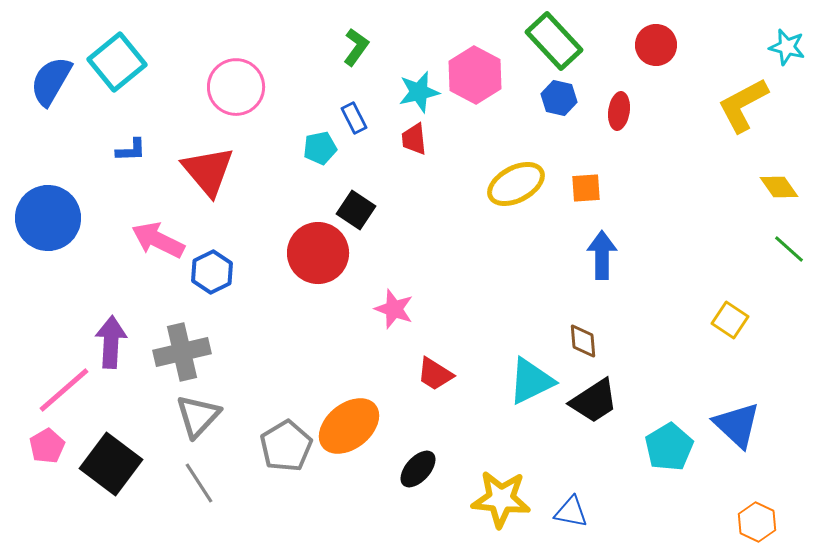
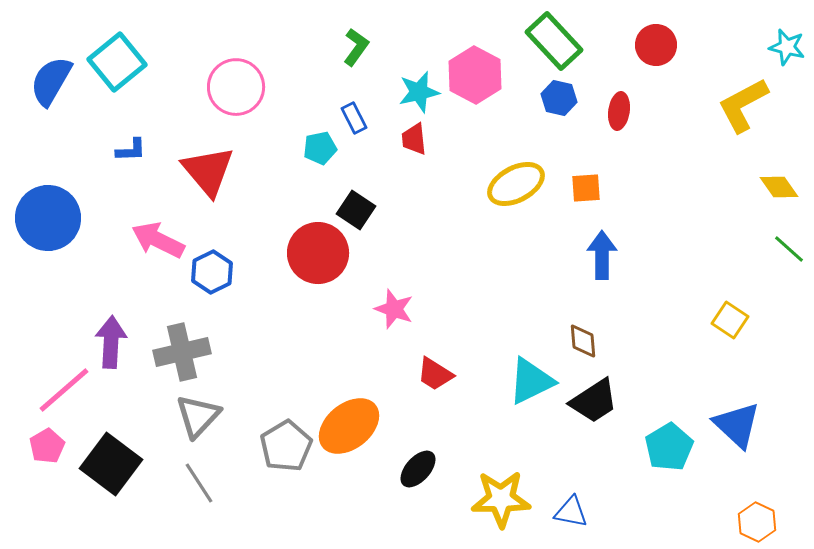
yellow star at (501, 499): rotated 6 degrees counterclockwise
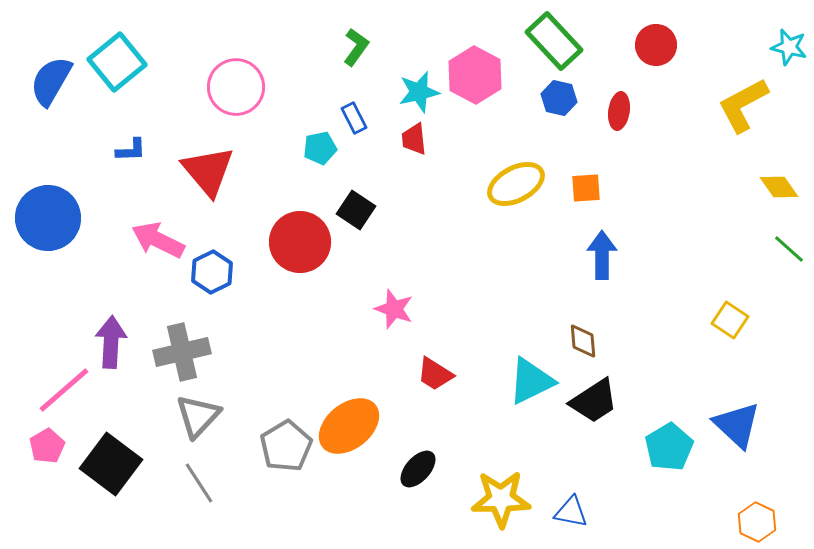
cyan star at (787, 47): moved 2 px right
red circle at (318, 253): moved 18 px left, 11 px up
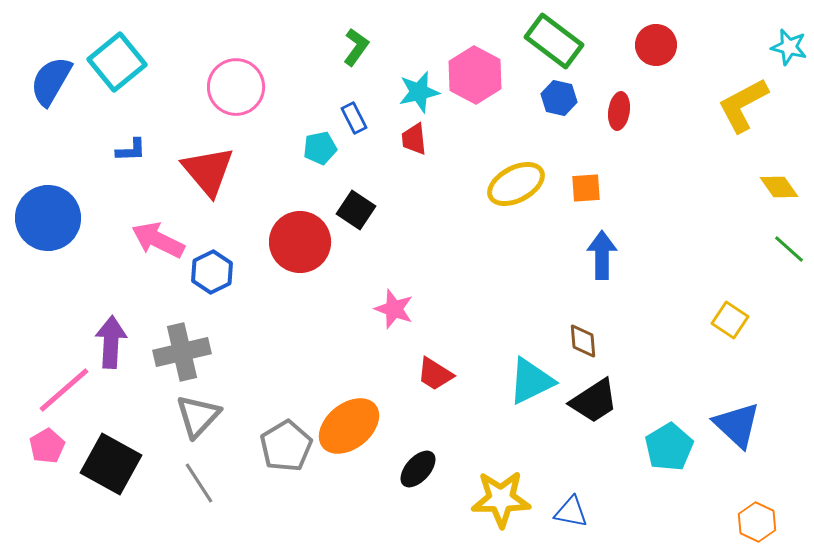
green rectangle at (554, 41): rotated 10 degrees counterclockwise
black square at (111, 464): rotated 8 degrees counterclockwise
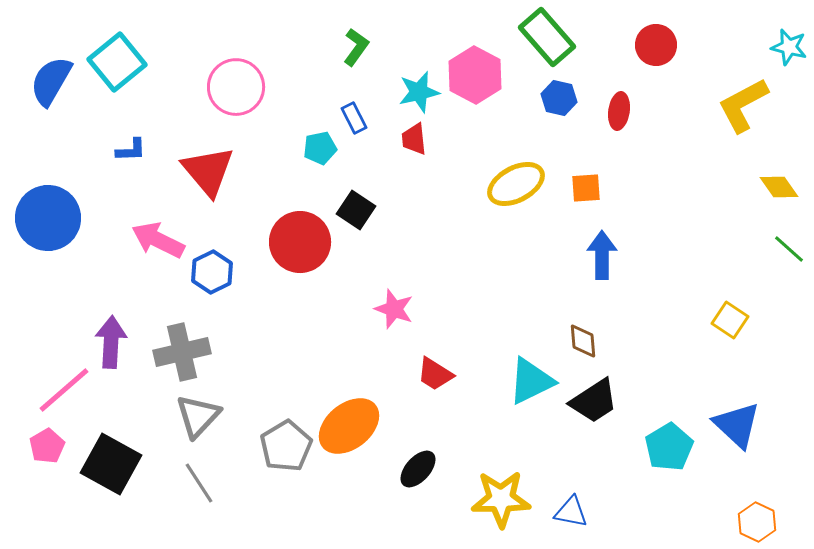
green rectangle at (554, 41): moved 7 px left, 4 px up; rotated 12 degrees clockwise
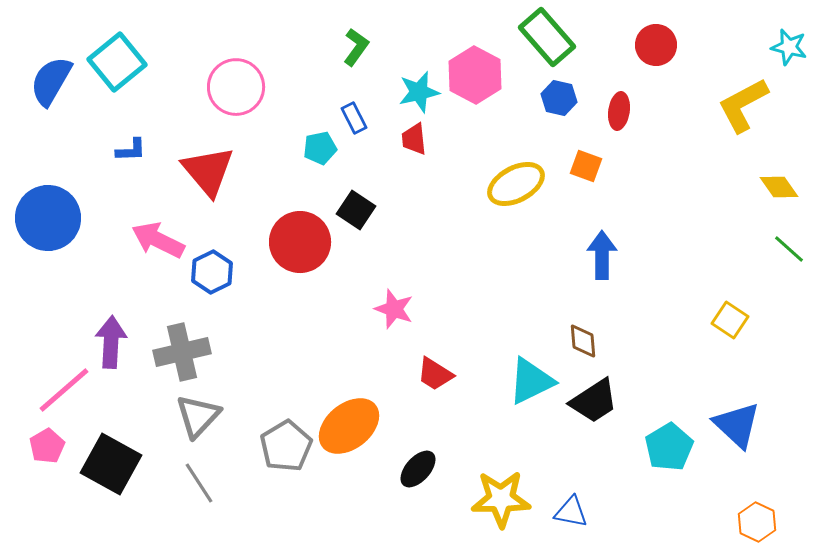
orange square at (586, 188): moved 22 px up; rotated 24 degrees clockwise
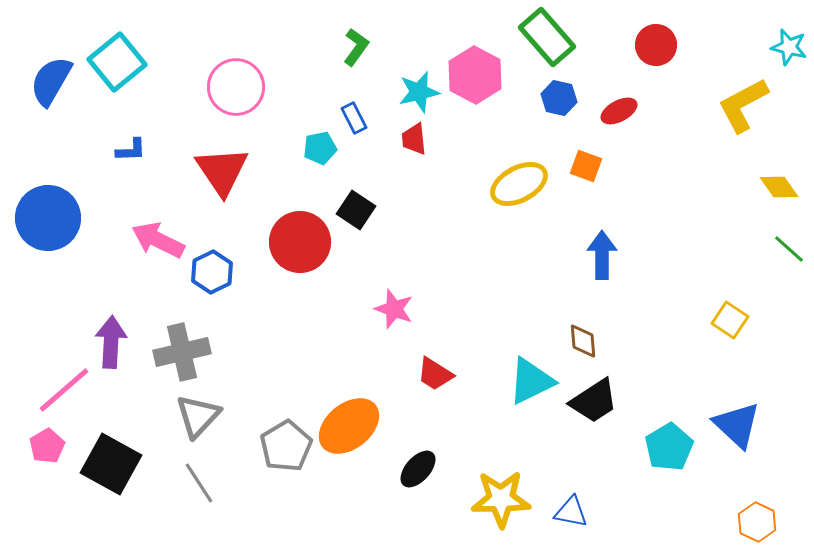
red ellipse at (619, 111): rotated 54 degrees clockwise
red triangle at (208, 171): moved 14 px right; rotated 6 degrees clockwise
yellow ellipse at (516, 184): moved 3 px right
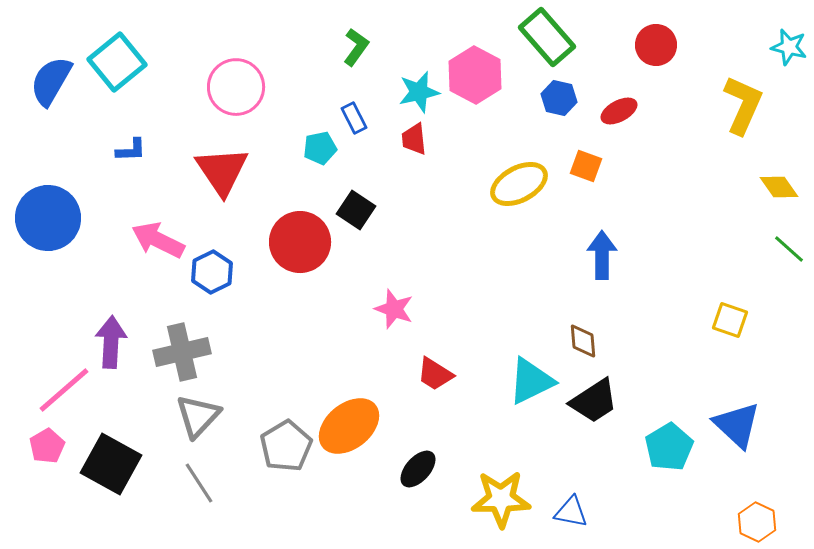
yellow L-shape at (743, 105): rotated 142 degrees clockwise
yellow square at (730, 320): rotated 15 degrees counterclockwise
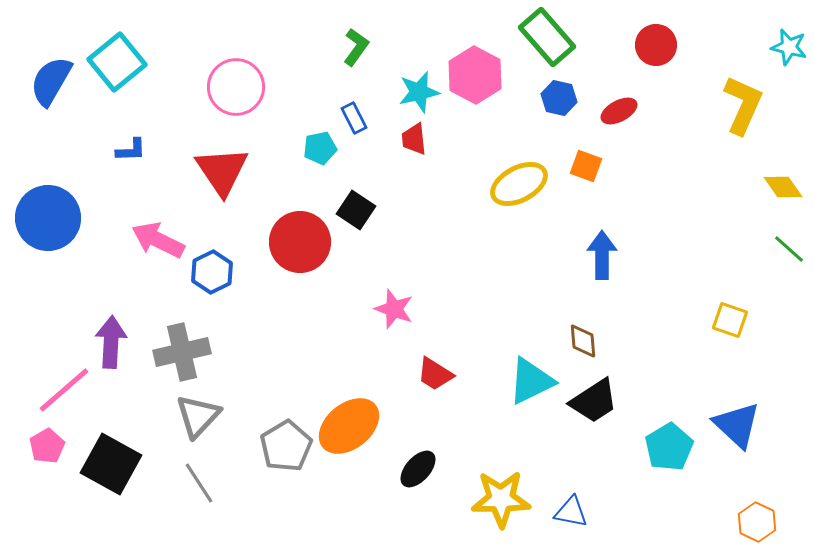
yellow diamond at (779, 187): moved 4 px right
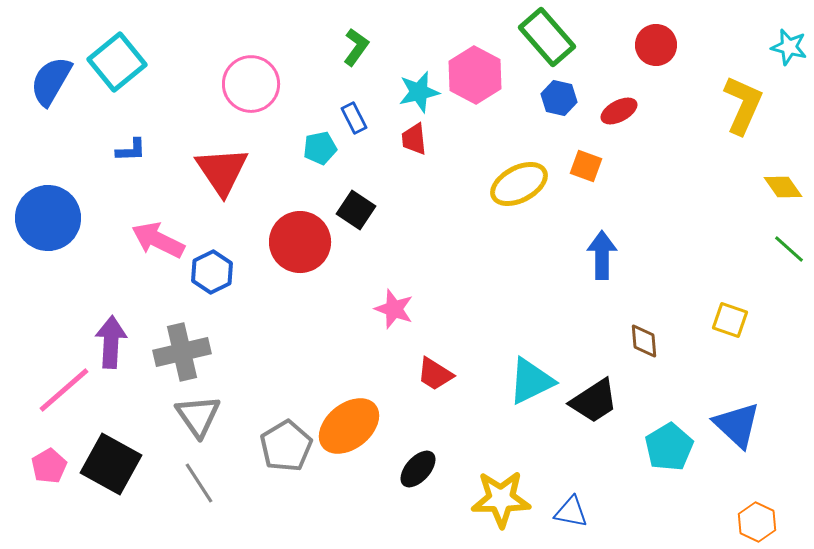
pink circle at (236, 87): moved 15 px right, 3 px up
brown diamond at (583, 341): moved 61 px right
gray triangle at (198, 416): rotated 18 degrees counterclockwise
pink pentagon at (47, 446): moved 2 px right, 20 px down
